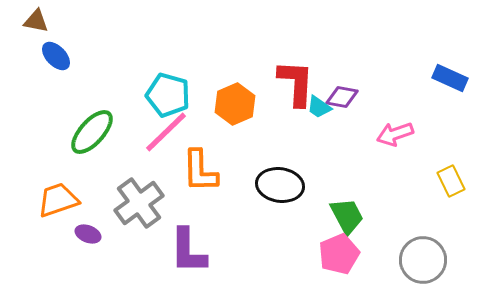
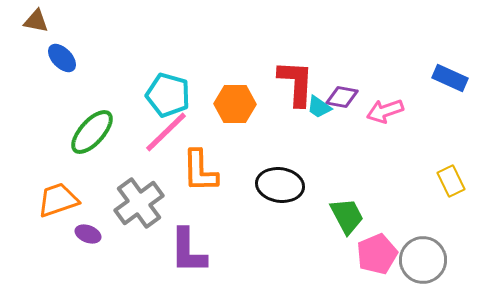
blue ellipse: moved 6 px right, 2 px down
orange hexagon: rotated 24 degrees clockwise
pink arrow: moved 10 px left, 23 px up
pink pentagon: moved 38 px right
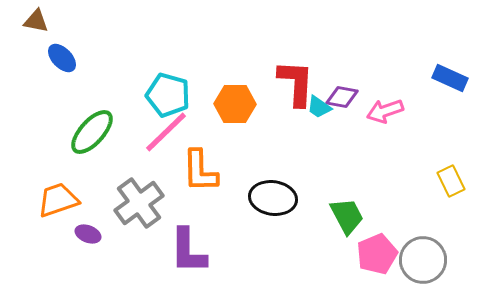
black ellipse: moved 7 px left, 13 px down
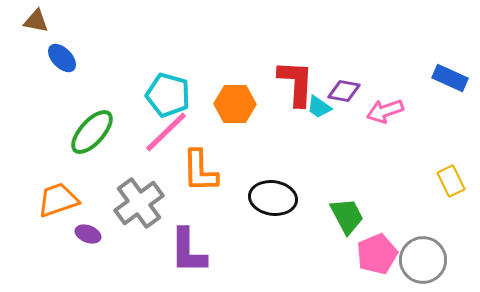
purple diamond: moved 2 px right, 6 px up
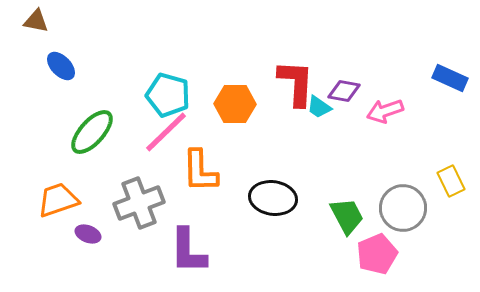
blue ellipse: moved 1 px left, 8 px down
gray cross: rotated 15 degrees clockwise
gray circle: moved 20 px left, 52 px up
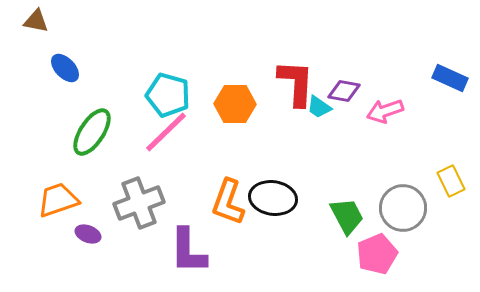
blue ellipse: moved 4 px right, 2 px down
green ellipse: rotated 9 degrees counterclockwise
orange L-shape: moved 28 px right, 31 px down; rotated 21 degrees clockwise
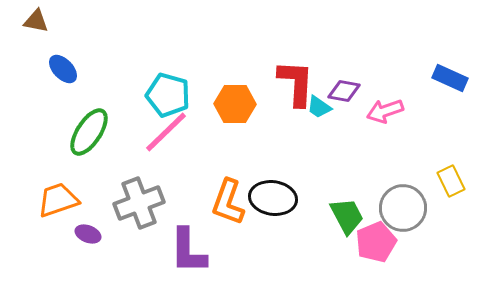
blue ellipse: moved 2 px left, 1 px down
green ellipse: moved 3 px left
pink pentagon: moved 1 px left, 12 px up
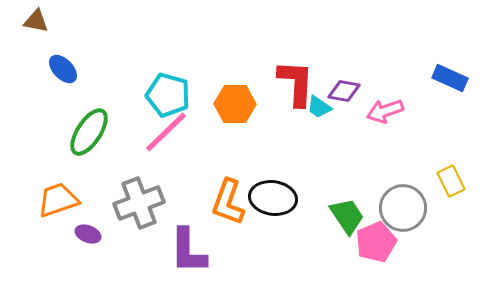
green trapezoid: rotated 6 degrees counterclockwise
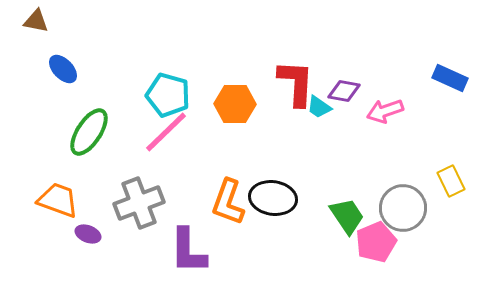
orange trapezoid: rotated 39 degrees clockwise
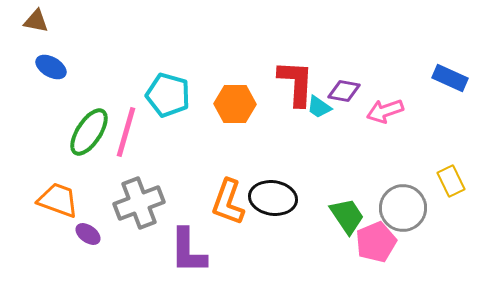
blue ellipse: moved 12 px left, 2 px up; rotated 16 degrees counterclockwise
pink line: moved 40 px left; rotated 30 degrees counterclockwise
purple ellipse: rotated 15 degrees clockwise
